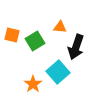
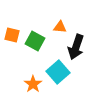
green square: rotated 30 degrees counterclockwise
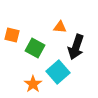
green square: moved 7 px down
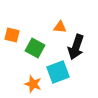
cyan square: rotated 20 degrees clockwise
orange star: rotated 18 degrees counterclockwise
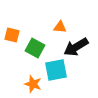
black arrow: rotated 40 degrees clockwise
cyan square: moved 2 px left, 2 px up; rotated 10 degrees clockwise
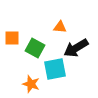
orange square: moved 3 px down; rotated 14 degrees counterclockwise
black arrow: moved 1 px down
cyan square: moved 1 px left, 1 px up
orange star: moved 2 px left
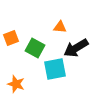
orange square: moved 1 px left; rotated 21 degrees counterclockwise
orange star: moved 15 px left
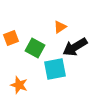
orange triangle: rotated 40 degrees counterclockwise
black arrow: moved 1 px left, 1 px up
orange star: moved 3 px right, 1 px down
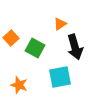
orange triangle: moved 3 px up
orange square: rotated 21 degrees counterclockwise
black arrow: rotated 75 degrees counterclockwise
cyan square: moved 5 px right, 8 px down
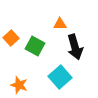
orange triangle: rotated 32 degrees clockwise
green square: moved 2 px up
cyan square: rotated 30 degrees counterclockwise
